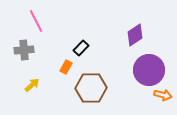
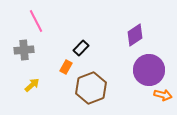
brown hexagon: rotated 20 degrees counterclockwise
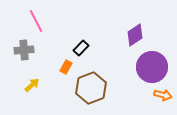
purple circle: moved 3 px right, 3 px up
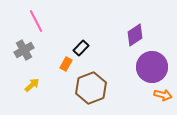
gray cross: rotated 24 degrees counterclockwise
orange rectangle: moved 3 px up
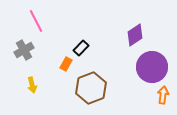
yellow arrow: rotated 119 degrees clockwise
orange arrow: rotated 96 degrees counterclockwise
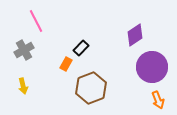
yellow arrow: moved 9 px left, 1 px down
orange arrow: moved 5 px left, 5 px down; rotated 150 degrees clockwise
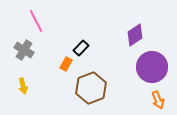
gray cross: rotated 30 degrees counterclockwise
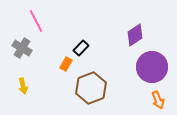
gray cross: moved 2 px left, 2 px up
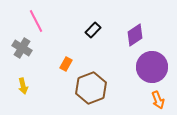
black rectangle: moved 12 px right, 18 px up
